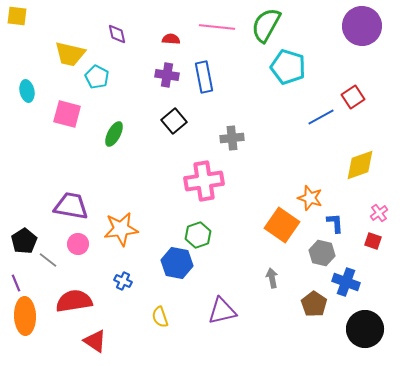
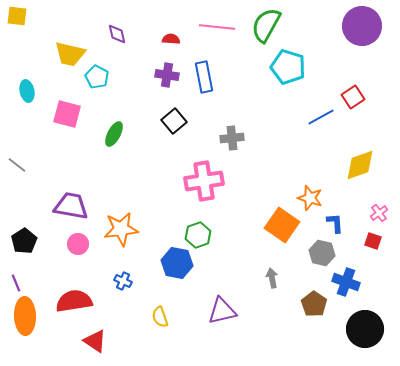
gray line at (48, 260): moved 31 px left, 95 px up
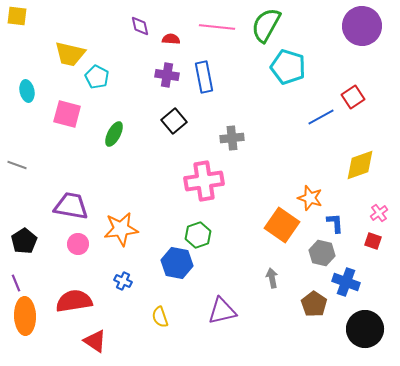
purple diamond at (117, 34): moved 23 px right, 8 px up
gray line at (17, 165): rotated 18 degrees counterclockwise
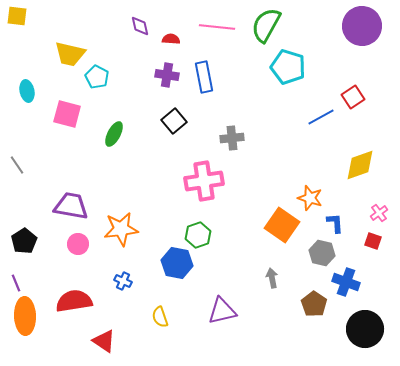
gray line at (17, 165): rotated 36 degrees clockwise
red triangle at (95, 341): moved 9 px right
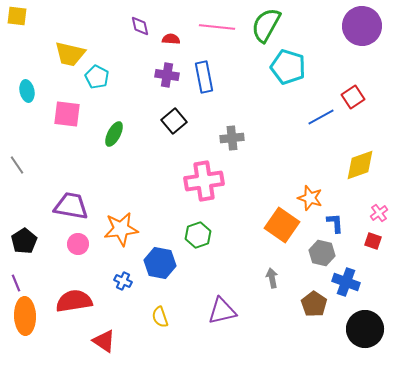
pink square at (67, 114): rotated 8 degrees counterclockwise
blue hexagon at (177, 263): moved 17 px left
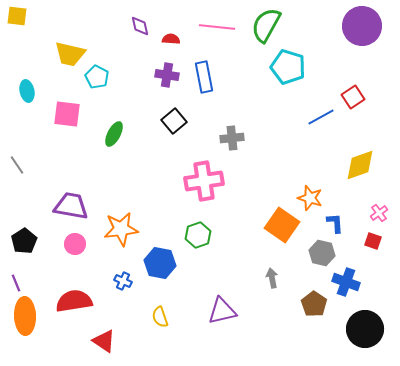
pink circle at (78, 244): moved 3 px left
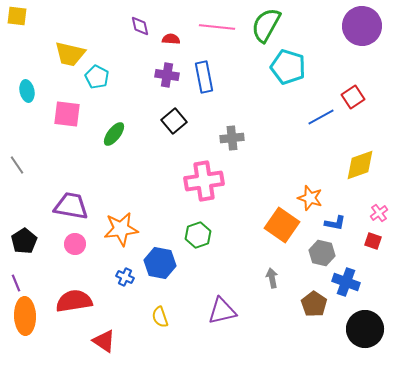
green ellipse at (114, 134): rotated 10 degrees clockwise
blue L-shape at (335, 223): rotated 105 degrees clockwise
blue cross at (123, 281): moved 2 px right, 4 px up
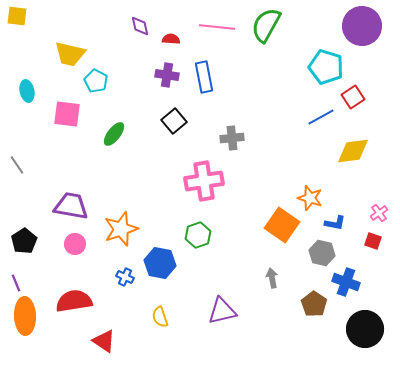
cyan pentagon at (288, 67): moved 38 px right
cyan pentagon at (97, 77): moved 1 px left, 4 px down
yellow diamond at (360, 165): moved 7 px left, 14 px up; rotated 12 degrees clockwise
orange star at (121, 229): rotated 12 degrees counterclockwise
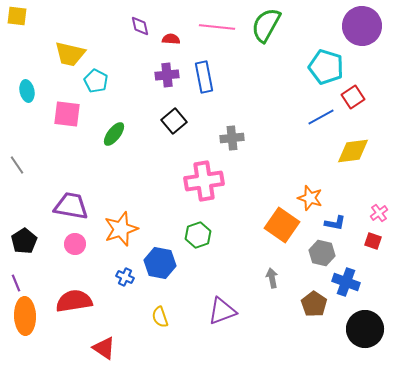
purple cross at (167, 75): rotated 15 degrees counterclockwise
purple triangle at (222, 311): rotated 8 degrees counterclockwise
red triangle at (104, 341): moved 7 px down
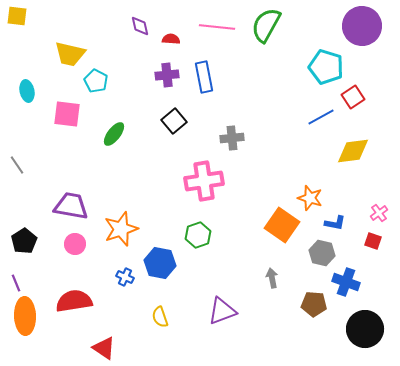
brown pentagon at (314, 304): rotated 30 degrees counterclockwise
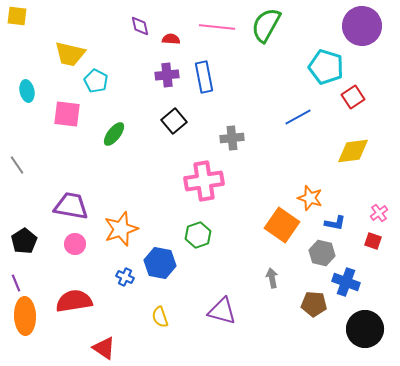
blue line at (321, 117): moved 23 px left
purple triangle at (222, 311): rotated 36 degrees clockwise
